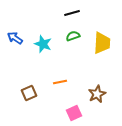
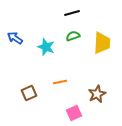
cyan star: moved 3 px right, 3 px down
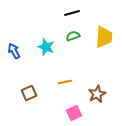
blue arrow: moved 1 px left, 13 px down; rotated 28 degrees clockwise
yellow trapezoid: moved 2 px right, 6 px up
orange line: moved 5 px right
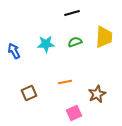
green semicircle: moved 2 px right, 6 px down
cyan star: moved 3 px up; rotated 24 degrees counterclockwise
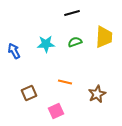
orange line: rotated 24 degrees clockwise
pink square: moved 18 px left, 2 px up
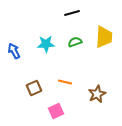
brown square: moved 5 px right, 5 px up
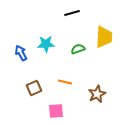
green semicircle: moved 3 px right, 7 px down
blue arrow: moved 7 px right, 2 px down
pink square: rotated 21 degrees clockwise
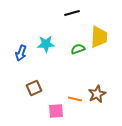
yellow trapezoid: moved 5 px left
blue arrow: rotated 133 degrees counterclockwise
orange line: moved 10 px right, 17 px down
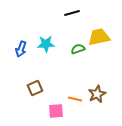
yellow trapezoid: rotated 105 degrees counterclockwise
blue arrow: moved 4 px up
brown square: moved 1 px right
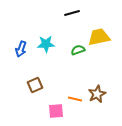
green semicircle: moved 1 px down
brown square: moved 3 px up
